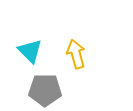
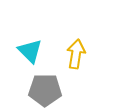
yellow arrow: rotated 24 degrees clockwise
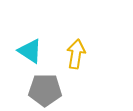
cyan triangle: rotated 12 degrees counterclockwise
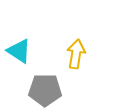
cyan triangle: moved 11 px left
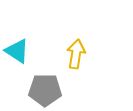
cyan triangle: moved 2 px left
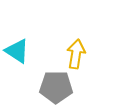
gray pentagon: moved 11 px right, 3 px up
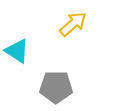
yellow arrow: moved 3 px left, 30 px up; rotated 40 degrees clockwise
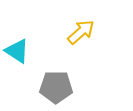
yellow arrow: moved 8 px right, 8 px down
